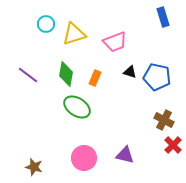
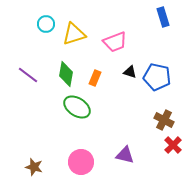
pink circle: moved 3 px left, 4 px down
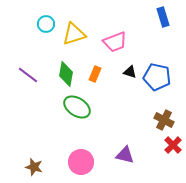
orange rectangle: moved 4 px up
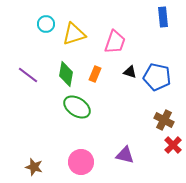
blue rectangle: rotated 12 degrees clockwise
pink trapezoid: rotated 50 degrees counterclockwise
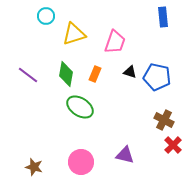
cyan circle: moved 8 px up
green ellipse: moved 3 px right
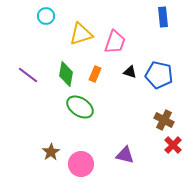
yellow triangle: moved 7 px right
blue pentagon: moved 2 px right, 2 px up
pink circle: moved 2 px down
brown star: moved 17 px right, 15 px up; rotated 24 degrees clockwise
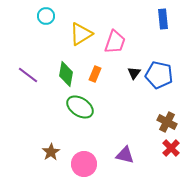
blue rectangle: moved 2 px down
yellow triangle: rotated 15 degrees counterclockwise
black triangle: moved 4 px right, 1 px down; rotated 48 degrees clockwise
brown cross: moved 3 px right, 2 px down
red cross: moved 2 px left, 3 px down
pink circle: moved 3 px right
